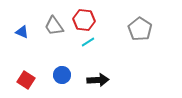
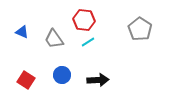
gray trapezoid: moved 13 px down
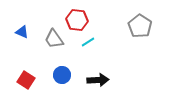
red hexagon: moved 7 px left
gray pentagon: moved 3 px up
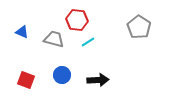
gray pentagon: moved 1 px left, 1 px down
gray trapezoid: rotated 140 degrees clockwise
red square: rotated 12 degrees counterclockwise
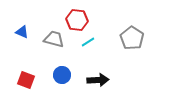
gray pentagon: moved 7 px left, 11 px down
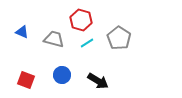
red hexagon: moved 4 px right; rotated 10 degrees clockwise
gray pentagon: moved 13 px left
cyan line: moved 1 px left, 1 px down
black arrow: moved 1 px down; rotated 35 degrees clockwise
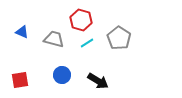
red square: moved 6 px left; rotated 30 degrees counterclockwise
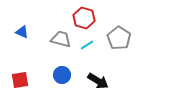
red hexagon: moved 3 px right, 2 px up
gray trapezoid: moved 7 px right
cyan line: moved 2 px down
